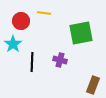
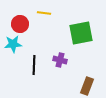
red circle: moved 1 px left, 3 px down
cyan star: rotated 30 degrees clockwise
black line: moved 2 px right, 3 px down
brown rectangle: moved 6 px left, 1 px down
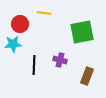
green square: moved 1 px right, 1 px up
brown rectangle: moved 10 px up
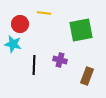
green square: moved 1 px left, 2 px up
cyan star: rotated 18 degrees clockwise
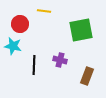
yellow line: moved 2 px up
cyan star: moved 2 px down
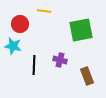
brown rectangle: rotated 42 degrees counterclockwise
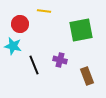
black line: rotated 24 degrees counterclockwise
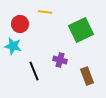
yellow line: moved 1 px right, 1 px down
green square: rotated 15 degrees counterclockwise
black line: moved 6 px down
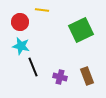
yellow line: moved 3 px left, 2 px up
red circle: moved 2 px up
cyan star: moved 8 px right
purple cross: moved 17 px down
black line: moved 1 px left, 4 px up
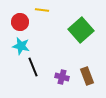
green square: rotated 15 degrees counterclockwise
purple cross: moved 2 px right
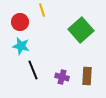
yellow line: rotated 64 degrees clockwise
black line: moved 3 px down
brown rectangle: rotated 24 degrees clockwise
